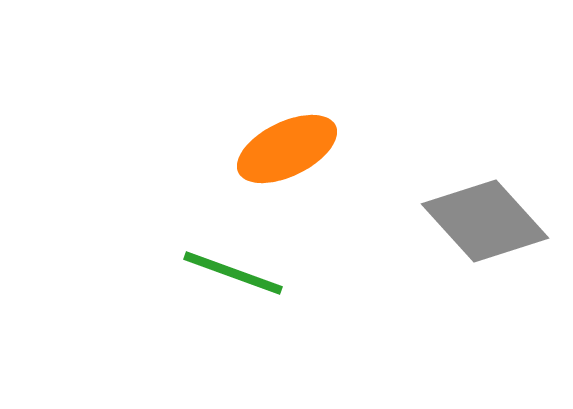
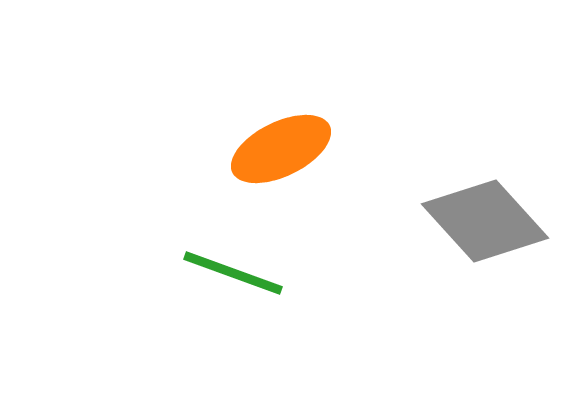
orange ellipse: moved 6 px left
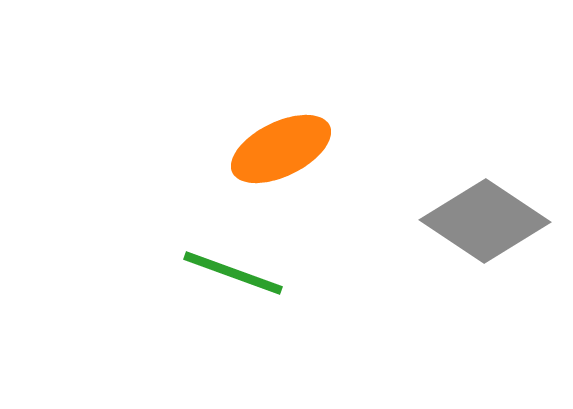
gray diamond: rotated 14 degrees counterclockwise
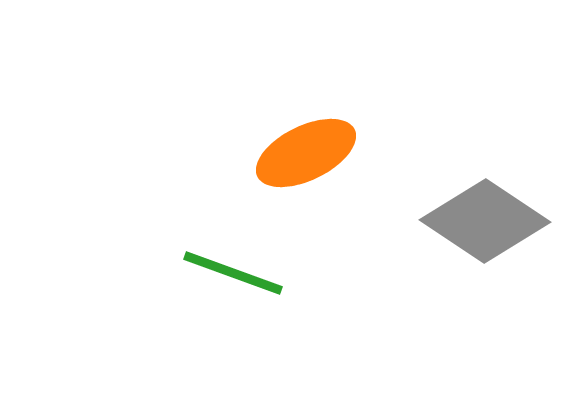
orange ellipse: moved 25 px right, 4 px down
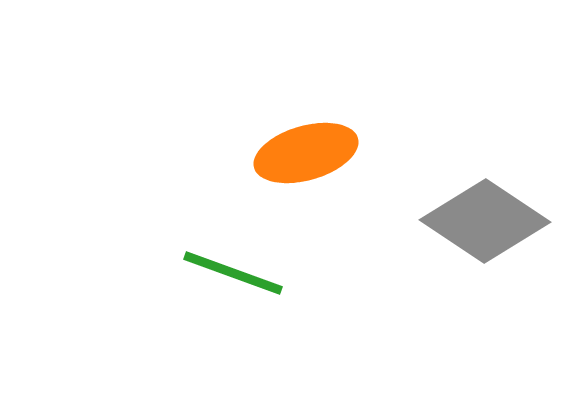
orange ellipse: rotated 10 degrees clockwise
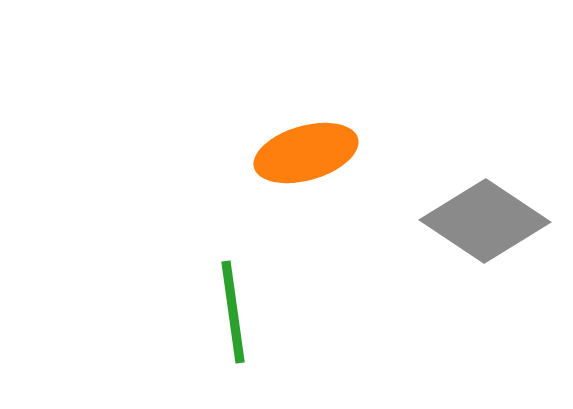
green line: moved 39 px down; rotated 62 degrees clockwise
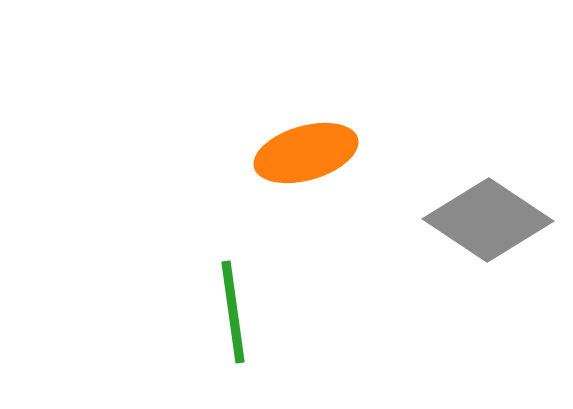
gray diamond: moved 3 px right, 1 px up
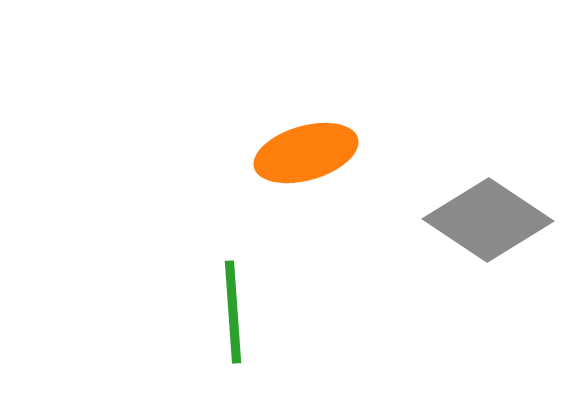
green line: rotated 4 degrees clockwise
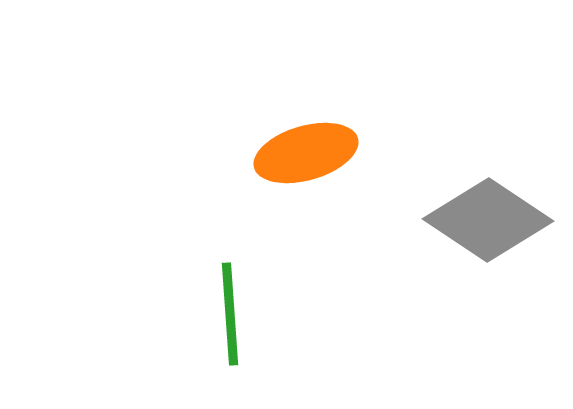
green line: moved 3 px left, 2 px down
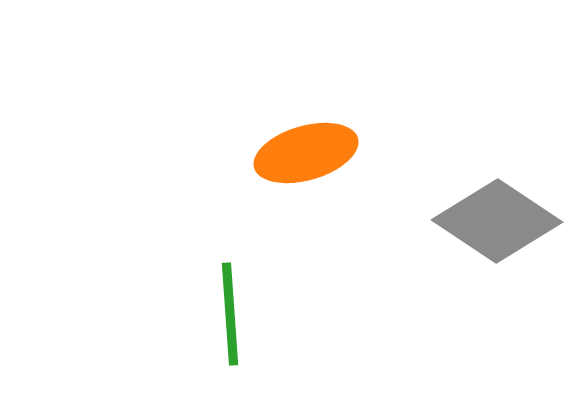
gray diamond: moved 9 px right, 1 px down
